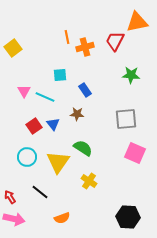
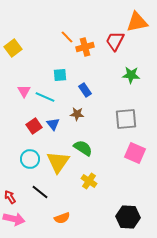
orange line: rotated 32 degrees counterclockwise
cyan circle: moved 3 px right, 2 px down
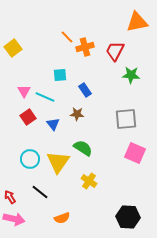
red trapezoid: moved 10 px down
red square: moved 6 px left, 9 px up
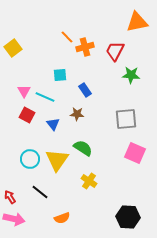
red square: moved 1 px left, 2 px up; rotated 28 degrees counterclockwise
yellow triangle: moved 1 px left, 2 px up
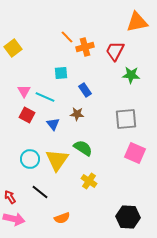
cyan square: moved 1 px right, 2 px up
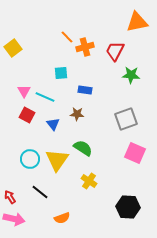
blue rectangle: rotated 48 degrees counterclockwise
gray square: rotated 15 degrees counterclockwise
black hexagon: moved 10 px up
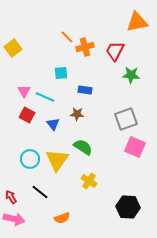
green semicircle: moved 1 px up
pink square: moved 6 px up
red arrow: moved 1 px right
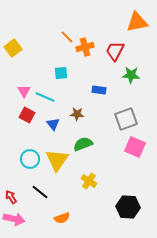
blue rectangle: moved 14 px right
green semicircle: moved 3 px up; rotated 54 degrees counterclockwise
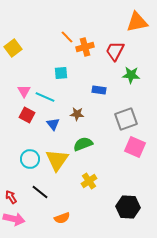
yellow cross: rotated 21 degrees clockwise
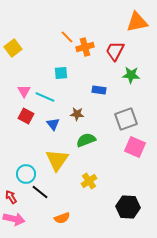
red square: moved 1 px left, 1 px down
green semicircle: moved 3 px right, 4 px up
cyan circle: moved 4 px left, 15 px down
